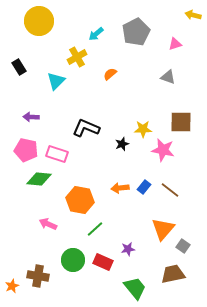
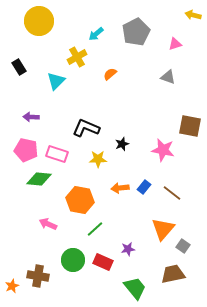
brown square: moved 9 px right, 4 px down; rotated 10 degrees clockwise
yellow star: moved 45 px left, 30 px down
brown line: moved 2 px right, 3 px down
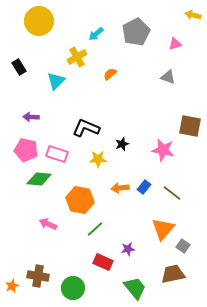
green circle: moved 28 px down
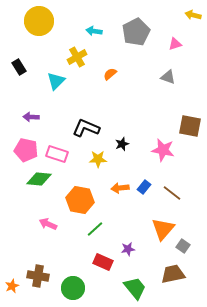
cyan arrow: moved 2 px left, 3 px up; rotated 49 degrees clockwise
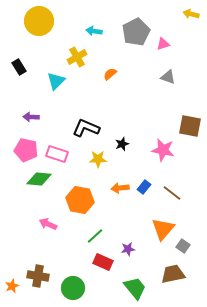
yellow arrow: moved 2 px left, 1 px up
pink triangle: moved 12 px left
green line: moved 7 px down
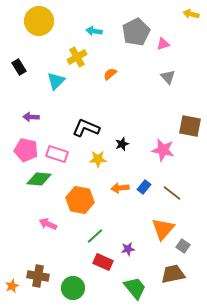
gray triangle: rotated 28 degrees clockwise
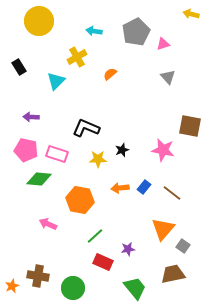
black star: moved 6 px down
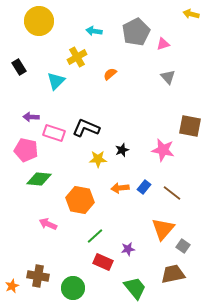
pink rectangle: moved 3 px left, 21 px up
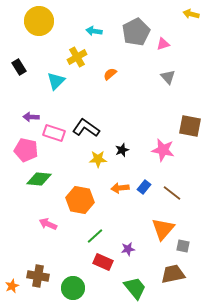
black L-shape: rotated 12 degrees clockwise
gray square: rotated 24 degrees counterclockwise
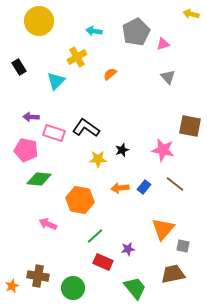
brown line: moved 3 px right, 9 px up
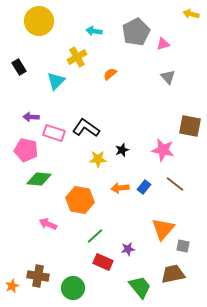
green trapezoid: moved 5 px right, 1 px up
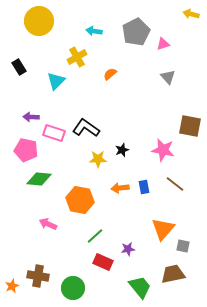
blue rectangle: rotated 48 degrees counterclockwise
